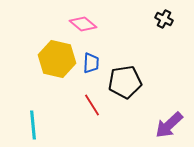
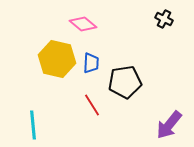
purple arrow: rotated 8 degrees counterclockwise
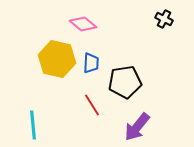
purple arrow: moved 32 px left, 2 px down
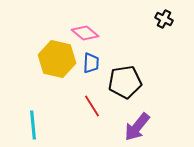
pink diamond: moved 2 px right, 9 px down
red line: moved 1 px down
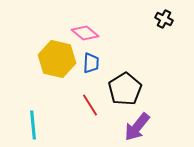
black pentagon: moved 7 px down; rotated 24 degrees counterclockwise
red line: moved 2 px left, 1 px up
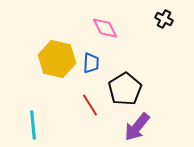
pink diamond: moved 20 px right, 5 px up; rotated 24 degrees clockwise
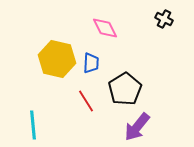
red line: moved 4 px left, 4 px up
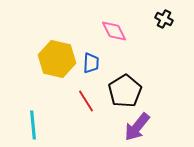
pink diamond: moved 9 px right, 3 px down
black pentagon: moved 2 px down
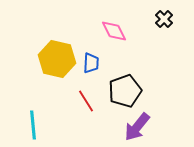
black cross: rotated 18 degrees clockwise
black pentagon: rotated 12 degrees clockwise
